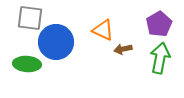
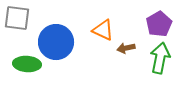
gray square: moved 13 px left
brown arrow: moved 3 px right, 1 px up
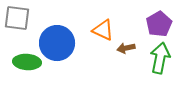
blue circle: moved 1 px right, 1 px down
green ellipse: moved 2 px up
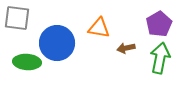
orange triangle: moved 4 px left, 2 px up; rotated 15 degrees counterclockwise
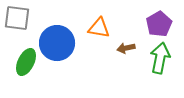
green ellipse: moved 1 px left; rotated 68 degrees counterclockwise
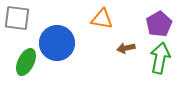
orange triangle: moved 3 px right, 9 px up
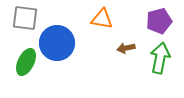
gray square: moved 8 px right
purple pentagon: moved 3 px up; rotated 15 degrees clockwise
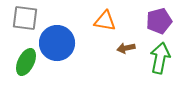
orange triangle: moved 3 px right, 2 px down
